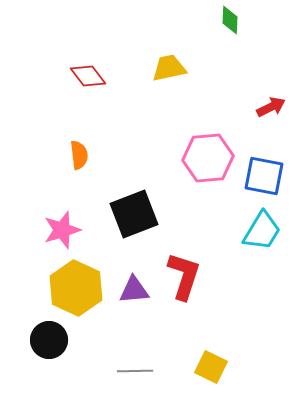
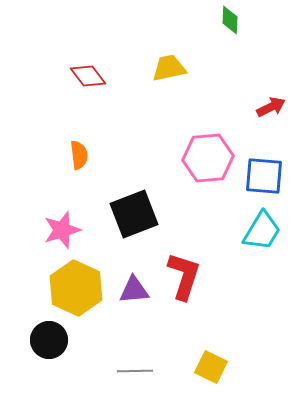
blue square: rotated 6 degrees counterclockwise
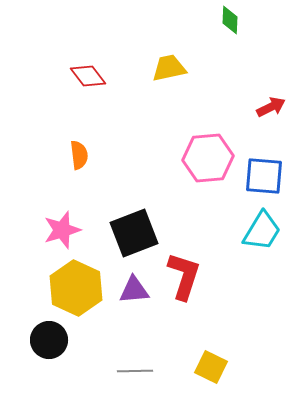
black square: moved 19 px down
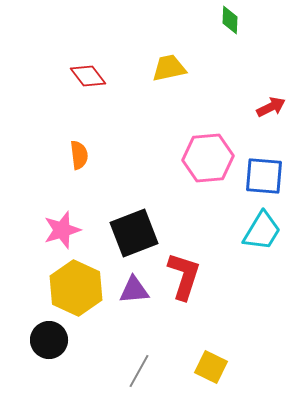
gray line: moved 4 px right; rotated 60 degrees counterclockwise
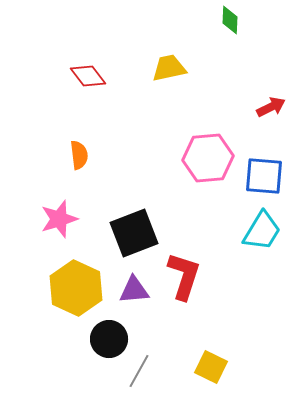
pink star: moved 3 px left, 11 px up
black circle: moved 60 px right, 1 px up
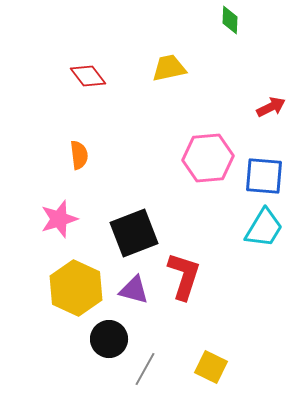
cyan trapezoid: moved 2 px right, 3 px up
purple triangle: rotated 20 degrees clockwise
gray line: moved 6 px right, 2 px up
